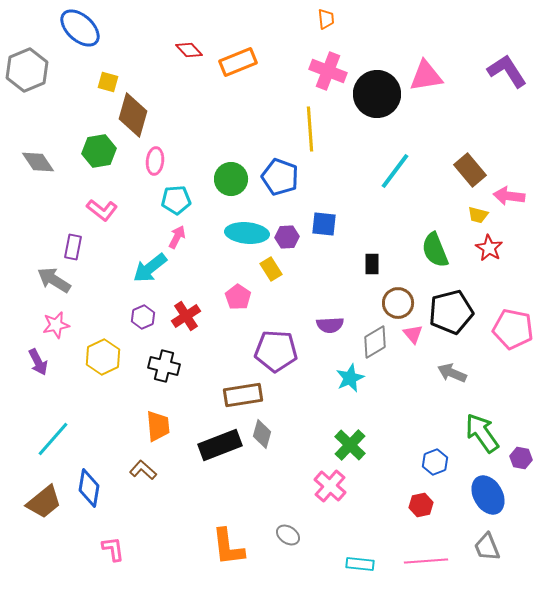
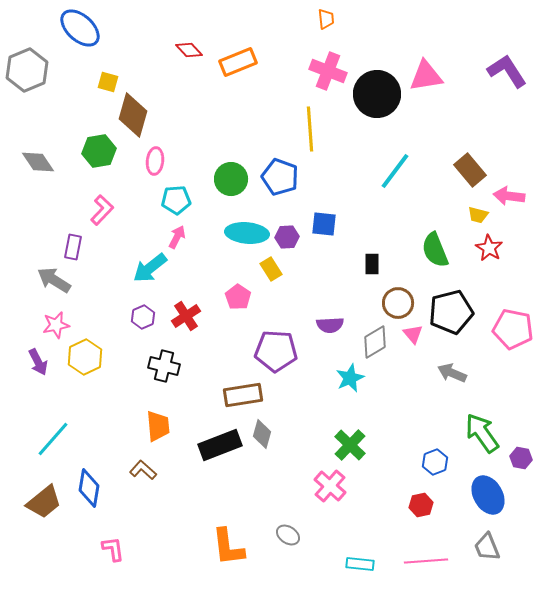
pink L-shape at (102, 210): rotated 84 degrees counterclockwise
yellow hexagon at (103, 357): moved 18 px left
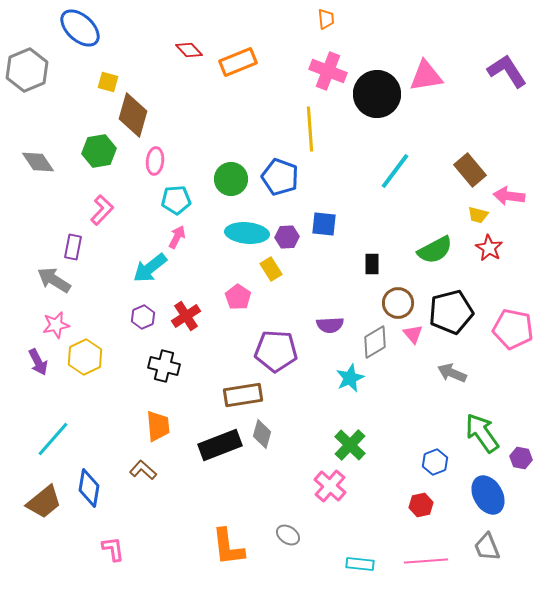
green semicircle at (435, 250): rotated 96 degrees counterclockwise
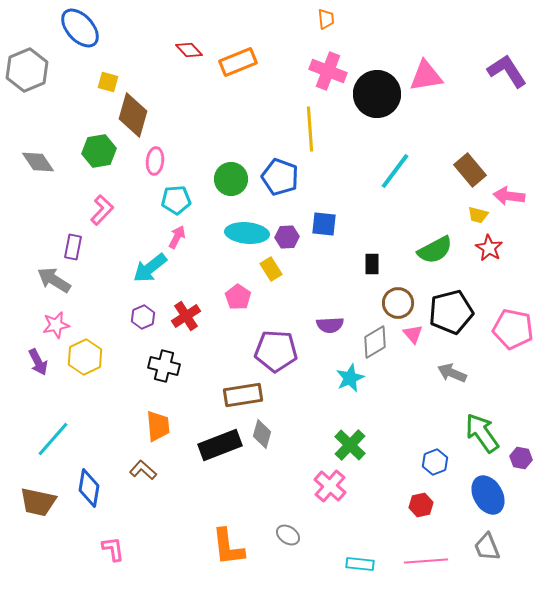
blue ellipse at (80, 28): rotated 6 degrees clockwise
brown trapezoid at (44, 502): moved 6 px left; rotated 51 degrees clockwise
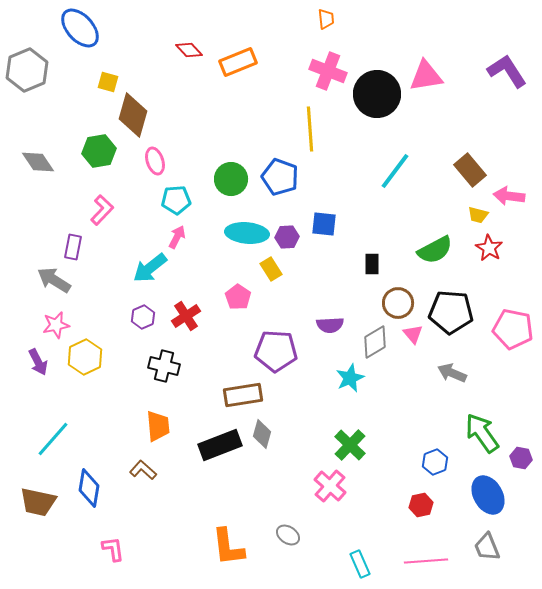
pink ellipse at (155, 161): rotated 24 degrees counterclockwise
black pentagon at (451, 312): rotated 18 degrees clockwise
cyan rectangle at (360, 564): rotated 60 degrees clockwise
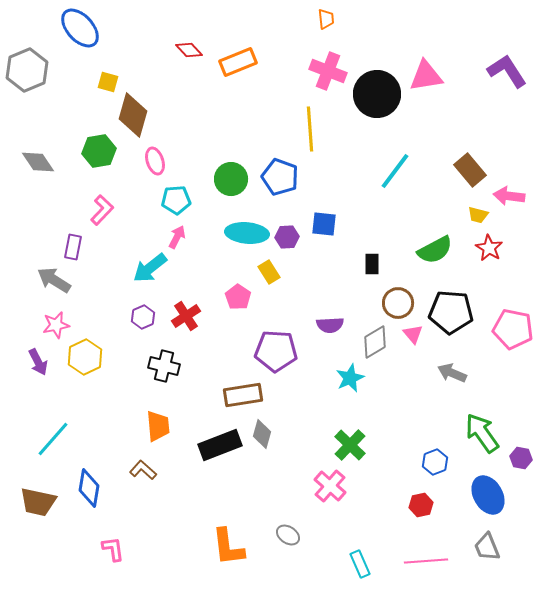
yellow rectangle at (271, 269): moved 2 px left, 3 px down
